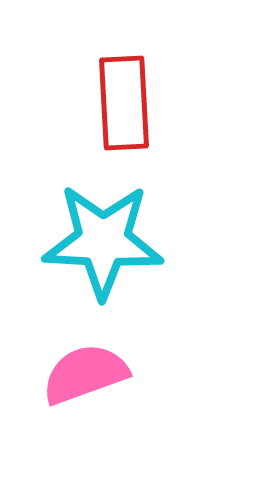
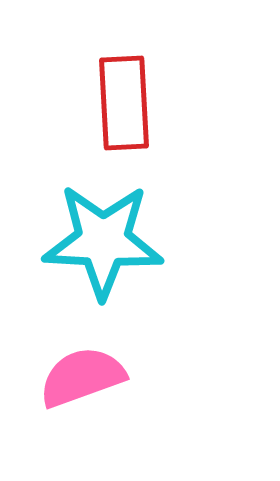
pink semicircle: moved 3 px left, 3 px down
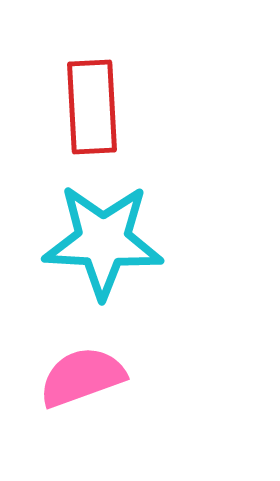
red rectangle: moved 32 px left, 4 px down
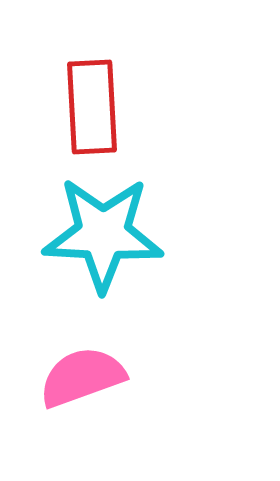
cyan star: moved 7 px up
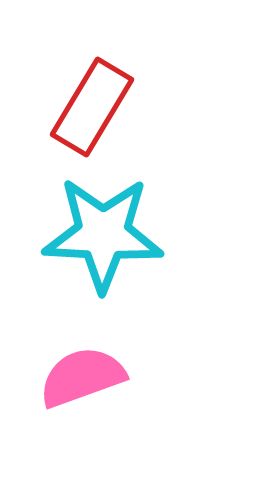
red rectangle: rotated 34 degrees clockwise
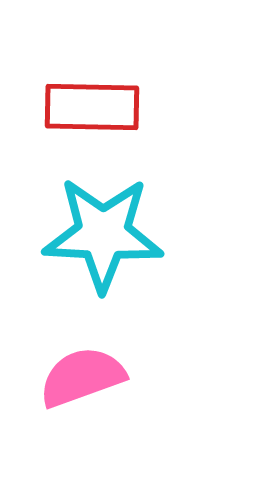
red rectangle: rotated 60 degrees clockwise
